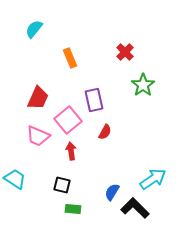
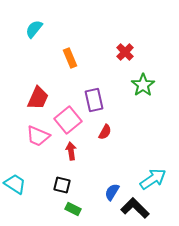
cyan trapezoid: moved 5 px down
green rectangle: rotated 21 degrees clockwise
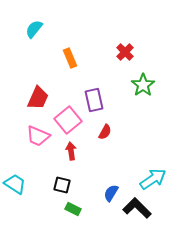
blue semicircle: moved 1 px left, 1 px down
black L-shape: moved 2 px right
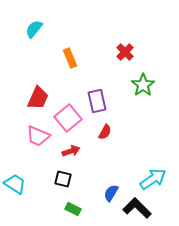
purple rectangle: moved 3 px right, 1 px down
pink square: moved 2 px up
red arrow: rotated 78 degrees clockwise
black square: moved 1 px right, 6 px up
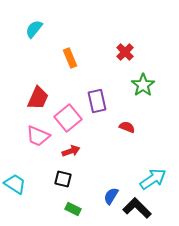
red semicircle: moved 22 px right, 5 px up; rotated 98 degrees counterclockwise
blue semicircle: moved 3 px down
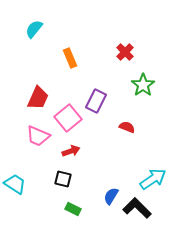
purple rectangle: moved 1 px left; rotated 40 degrees clockwise
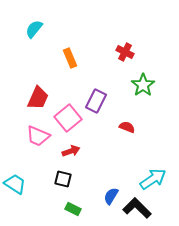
red cross: rotated 18 degrees counterclockwise
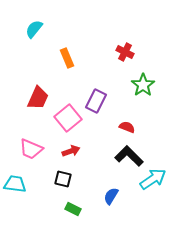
orange rectangle: moved 3 px left
pink trapezoid: moved 7 px left, 13 px down
cyan trapezoid: rotated 25 degrees counterclockwise
black L-shape: moved 8 px left, 52 px up
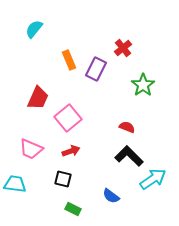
red cross: moved 2 px left, 4 px up; rotated 24 degrees clockwise
orange rectangle: moved 2 px right, 2 px down
purple rectangle: moved 32 px up
blue semicircle: rotated 84 degrees counterclockwise
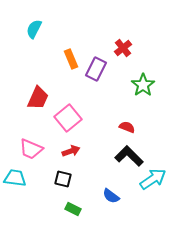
cyan semicircle: rotated 12 degrees counterclockwise
orange rectangle: moved 2 px right, 1 px up
cyan trapezoid: moved 6 px up
